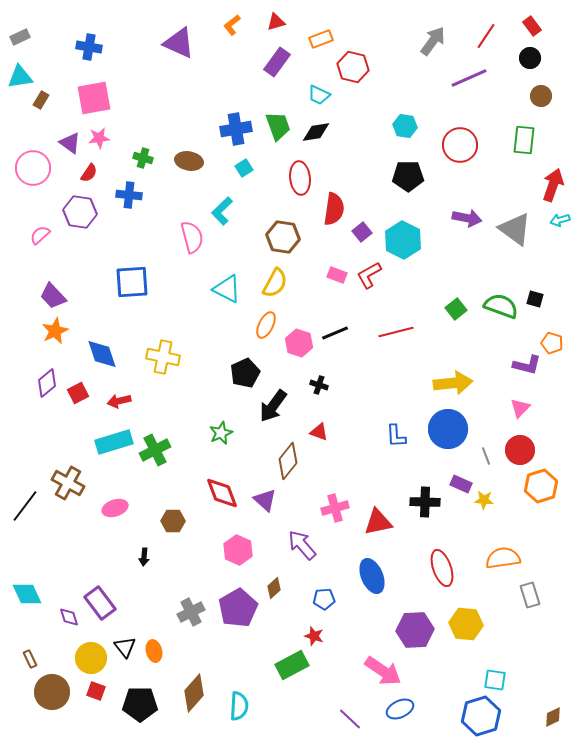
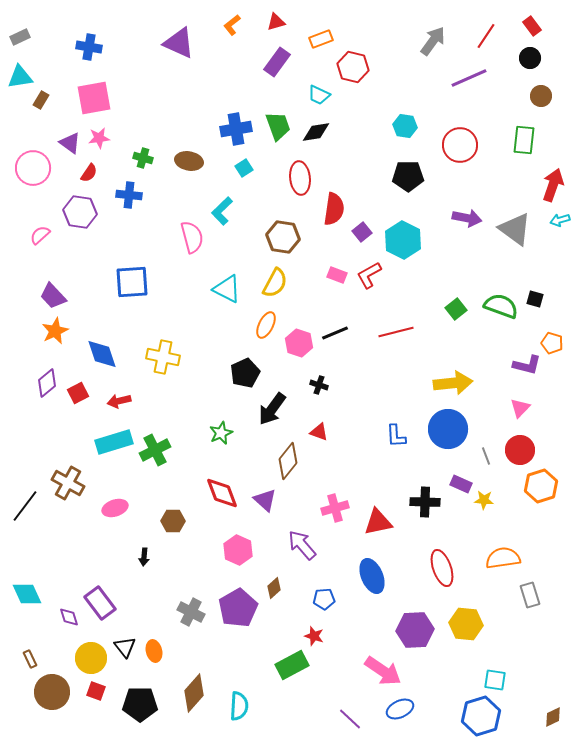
black arrow at (273, 406): moved 1 px left, 3 px down
gray cross at (191, 612): rotated 36 degrees counterclockwise
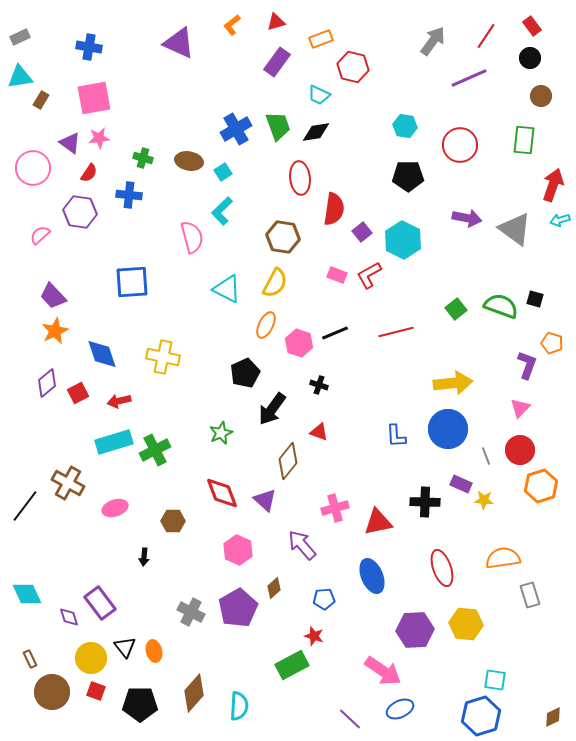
blue cross at (236, 129): rotated 20 degrees counterclockwise
cyan square at (244, 168): moved 21 px left, 4 px down
purple L-shape at (527, 365): rotated 84 degrees counterclockwise
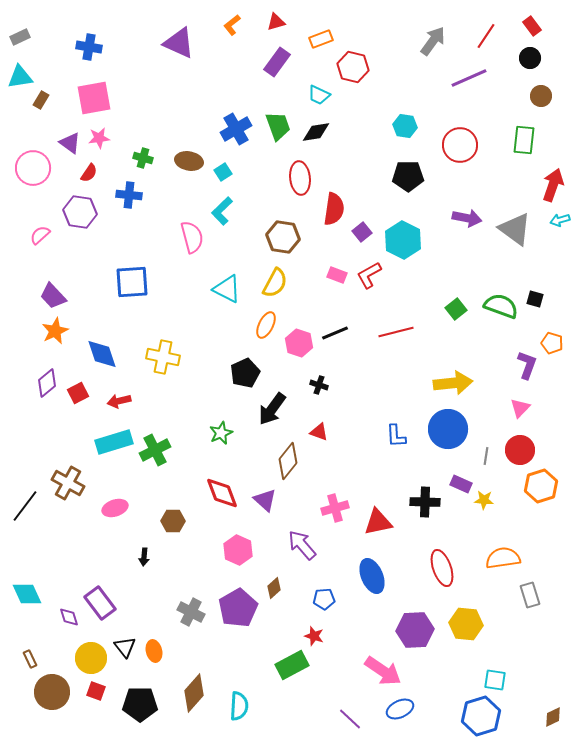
gray line at (486, 456): rotated 30 degrees clockwise
